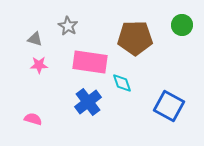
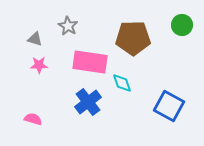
brown pentagon: moved 2 px left
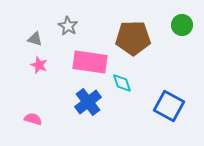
pink star: rotated 24 degrees clockwise
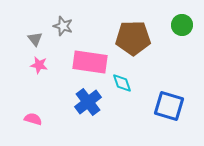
gray star: moved 5 px left; rotated 12 degrees counterclockwise
gray triangle: rotated 35 degrees clockwise
pink star: rotated 12 degrees counterclockwise
blue square: rotated 12 degrees counterclockwise
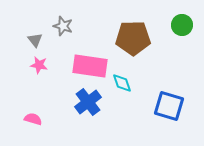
gray triangle: moved 1 px down
pink rectangle: moved 4 px down
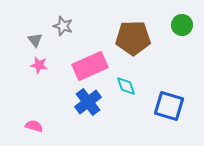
pink rectangle: rotated 32 degrees counterclockwise
cyan diamond: moved 4 px right, 3 px down
pink semicircle: moved 1 px right, 7 px down
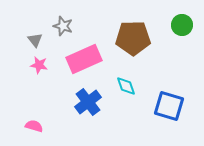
pink rectangle: moved 6 px left, 7 px up
